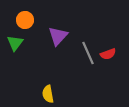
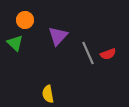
green triangle: rotated 24 degrees counterclockwise
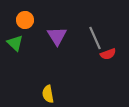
purple triangle: moved 1 px left; rotated 15 degrees counterclockwise
gray line: moved 7 px right, 15 px up
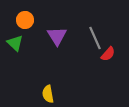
red semicircle: rotated 28 degrees counterclockwise
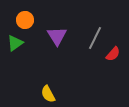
gray line: rotated 50 degrees clockwise
green triangle: rotated 42 degrees clockwise
red semicircle: moved 5 px right
yellow semicircle: rotated 18 degrees counterclockwise
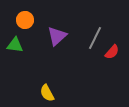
purple triangle: rotated 20 degrees clockwise
green triangle: moved 2 px down; rotated 42 degrees clockwise
red semicircle: moved 1 px left, 2 px up
yellow semicircle: moved 1 px left, 1 px up
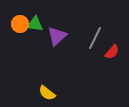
orange circle: moved 5 px left, 4 px down
green triangle: moved 20 px right, 21 px up
yellow semicircle: rotated 24 degrees counterclockwise
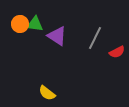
purple triangle: rotated 45 degrees counterclockwise
red semicircle: moved 5 px right; rotated 21 degrees clockwise
